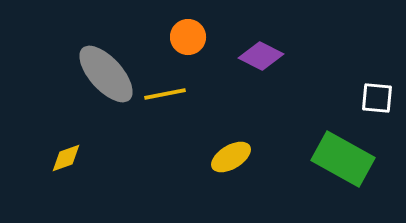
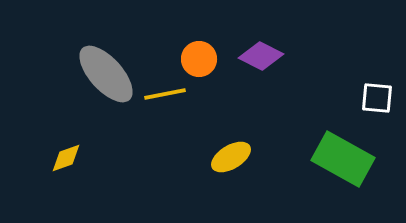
orange circle: moved 11 px right, 22 px down
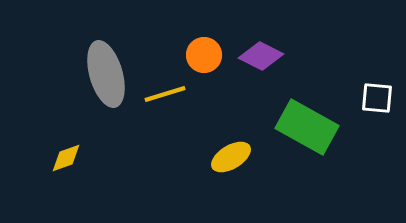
orange circle: moved 5 px right, 4 px up
gray ellipse: rotated 26 degrees clockwise
yellow line: rotated 6 degrees counterclockwise
green rectangle: moved 36 px left, 32 px up
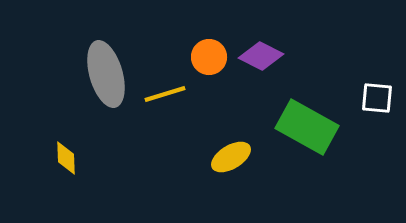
orange circle: moved 5 px right, 2 px down
yellow diamond: rotated 72 degrees counterclockwise
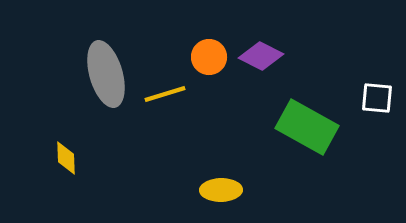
yellow ellipse: moved 10 px left, 33 px down; rotated 30 degrees clockwise
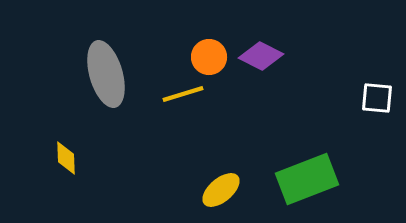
yellow line: moved 18 px right
green rectangle: moved 52 px down; rotated 50 degrees counterclockwise
yellow ellipse: rotated 39 degrees counterclockwise
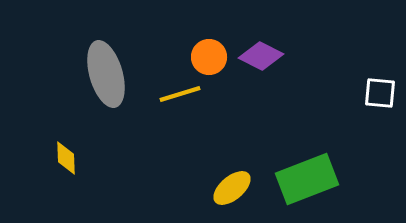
yellow line: moved 3 px left
white square: moved 3 px right, 5 px up
yellow ellipse: moved 11 px right, 2 px up
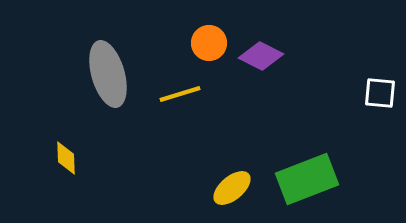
orange circle: moved 14 px up
gray ellipse: moved 2 px right
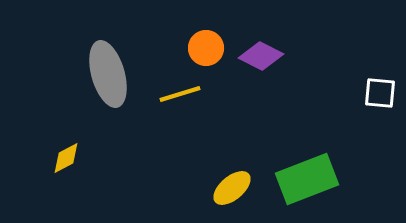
orange circle: moved 3 px left, 5 px down
yellow diamond: rotated 64 degrees clockwise
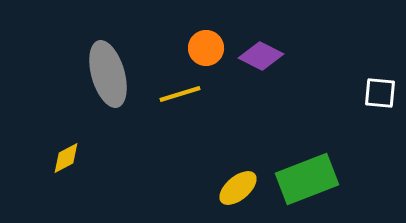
yellow ellipse: moved 6 px right
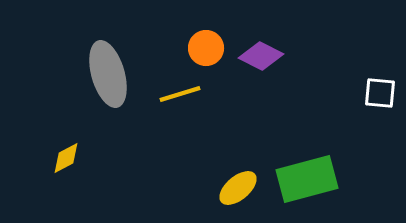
green rectangle: rotated 6 degrees clockwise
